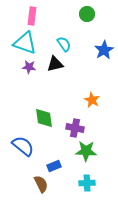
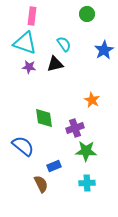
purple cross: rotated 30 degrees counterclockwise
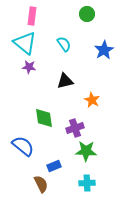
cyan triangle: rotated 20 degrees clockwise
black triangle: moved 10 px right, 17 px down
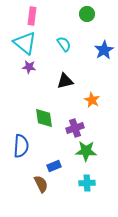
blue semicircle: moved 2 px left; rotated 55 degrees clockwise
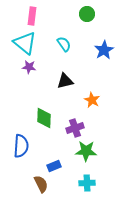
green diamond: rotated 10 degrees clockwise
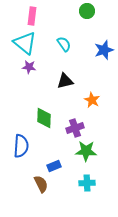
green circle: moved 3 px up
blue star: rotated 12 degrees clockwise
